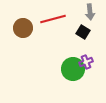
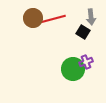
gray arrow: moved 1 px right, 5 px down
brown circle: moved 10 px right, 10 px up
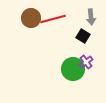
brown circle: moved 2 px left
black square: moved 4 px down
purple cross: rotated 16 degrees counterclockwise
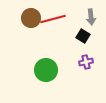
purple cross: rotated 24 degrees clockwise
green circle: moved 27 px left, 1 px down
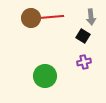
red line: moved 2 px left, 2 px up; rotated 10 degrees clockwise
purple cross: moved 2 px left
green circle: moved 1 px left, 6 px down
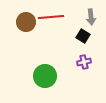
brown circle: moved 5 px left, 4 px down
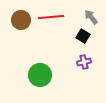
gray arrow: rotated 147 degrees clockwise
brown circle: moved 5 px left, 2 px up
green circle: moved 5 px left, 1 px up
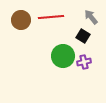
green circle: moved 23 px right, 19 px up
